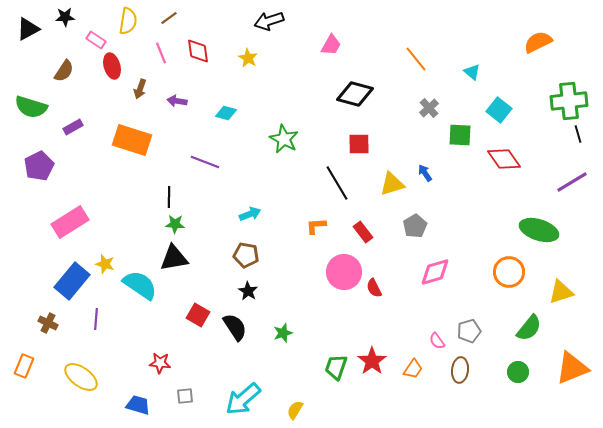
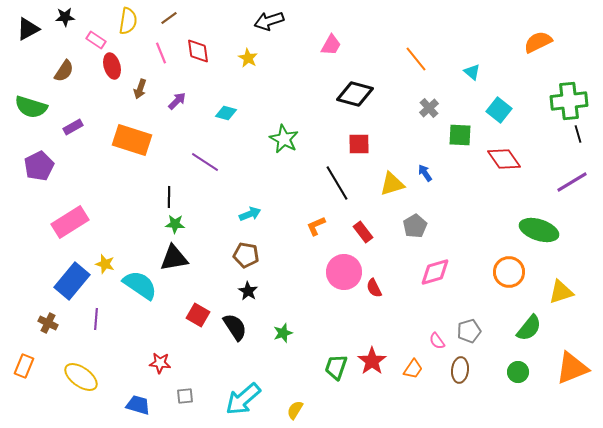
purple arrow at (177, 101): rotated 126 degrees clockwise
purple line at (205, 162): rotated 12 degrees clockwise
orange L-shape at (316, 226): rotated 20 degrees counterclockwise
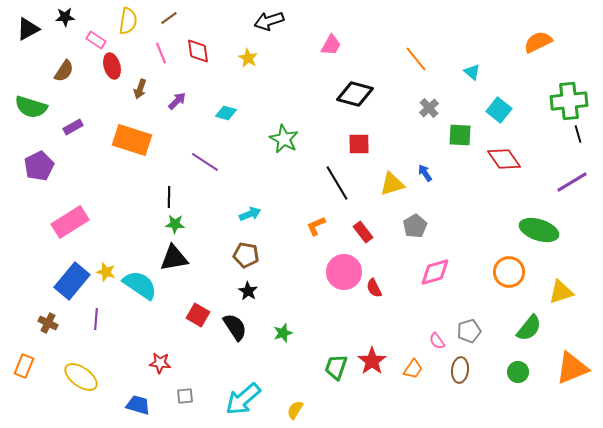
yellow star at (105, 264): moved 1 px right, 8 px down
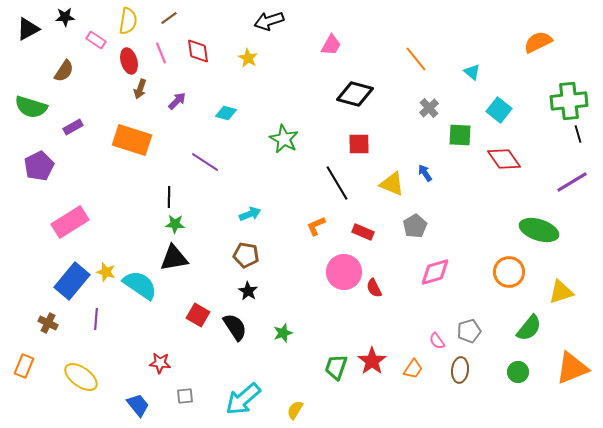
red ellipse at (112, 66): moved 17 px right, 5 px up
yellow triangle at (392, 184): rotated 40 degrees clockwise
red rectangle at (363, 232): rotated 30 degrees counterclockwise
blue trapezoid at (138, 405): rotated 35 degrees clockwise
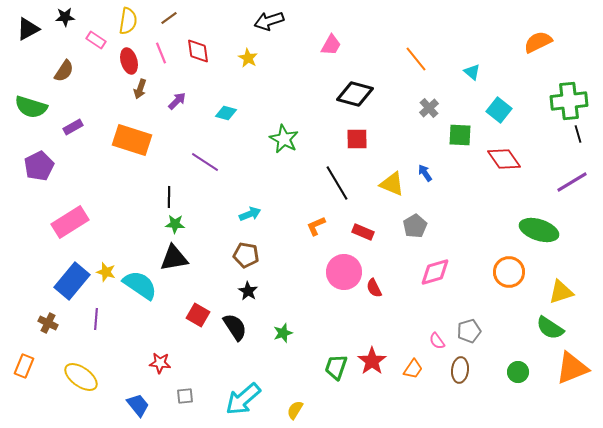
red square at (359, 144): moved 2 px left, 5 px up
green semicircle at (529, 328): moved 21 px right; rotated 84 degrees clockwise
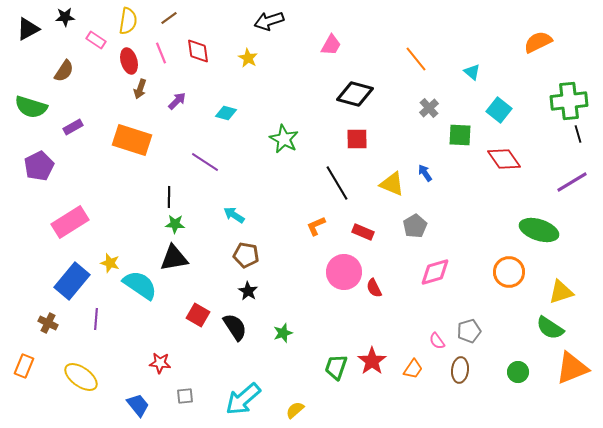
cyan arrow at (250, 214): moved 16 px left, 1 px down; rotated 125 degrees counterclockwise
yellow star at (106, 272): moved 4 px right, 9 px up
yellow semicircle at (295, 410): rotated 18 degrees clockwise
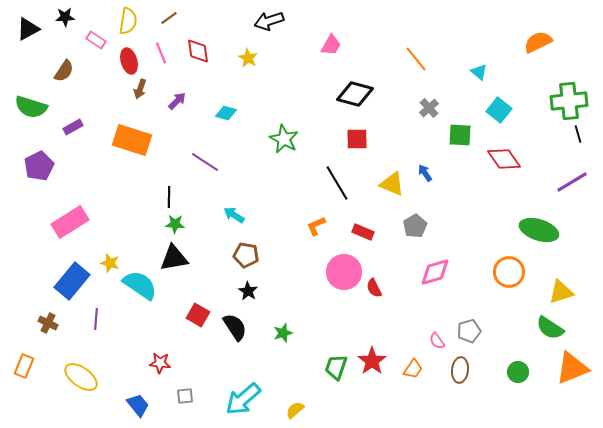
cyan triangle at (472, 72): moved 7 px right
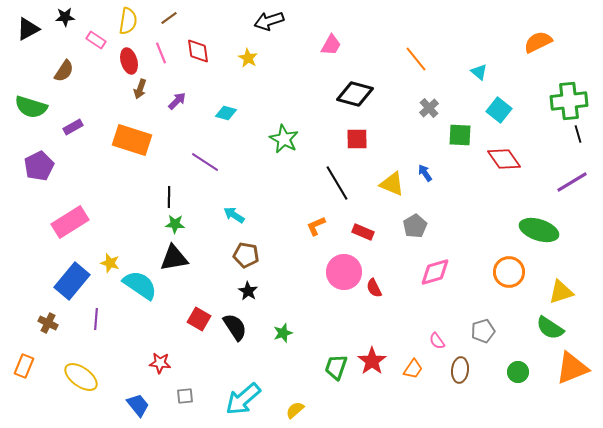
red square at (198, 315): moved 1 px right, 4 px down
gray pentagon at (469, 331): moved 14 px right
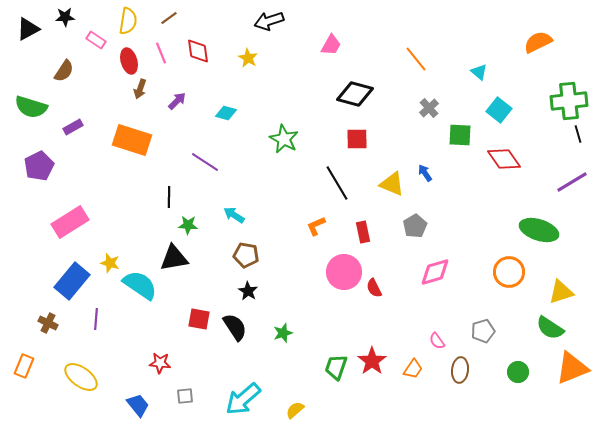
green star at (175, 224): moved 13 px right, 1 px down
red rectangle at (363, 232): rotated 55 degrees clockwise
red square at (199, 319): rotated 20 degrees counterclockwise
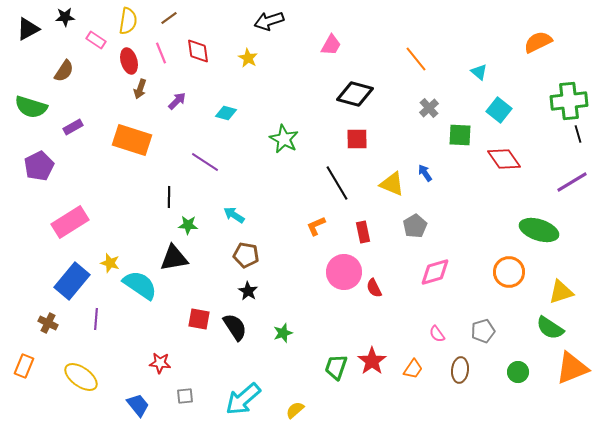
pink semicircle at (437, 341): moved 7 px up
